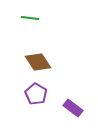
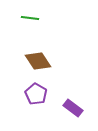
brown diamond: moved 1 px up
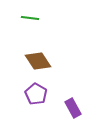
purple rectangle: rotated 24 degrees clockwise
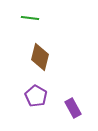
brown diamond: moved 2 px right, 4 px up; rotated 48 degrees clockwise
purple pentagon: moved 2 px down
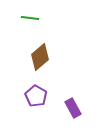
brown diamond: rotated 36 degrees clockwise
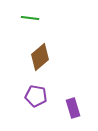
purple pentagon: rotated 20 degrees counterclockwise
purple rectangle: rotated 12 degrees clockwise
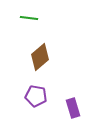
green line: moved 1 px left
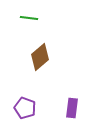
purple pentagon: moved 11 px left, 12 px down; rotated 10 degrees clockwise
purple rectangle: moved 1 px left; rotated 24 degrees clockwise
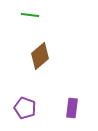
green line: moved 1 px right, 3 px up
brown diamond: moved 1 px up
